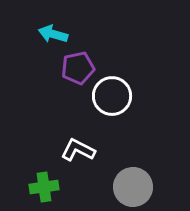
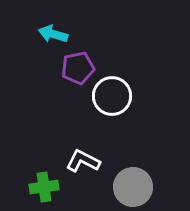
white L-shape: moved 5 px right, 11 px down
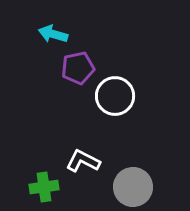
white circle: moved 3 px right
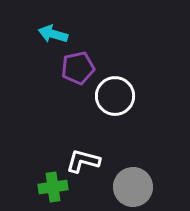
white L-shape: rotated 12 degrees counterclockwise
green cross: moved 9 px right
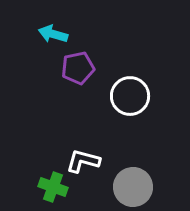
white circle: moved 15 px right
green cross: rotated 28 degrees clockwise
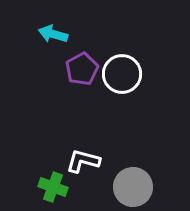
purple pentagon: moved 4 px right, 1 px down; rotated 16 degrees counterclockwise
white circle: moved 8 px left, 22 px up
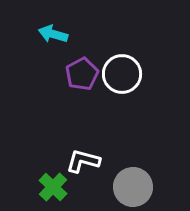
purple pentagon: moved 5 px down
green cross: rotated 24 degrees clockwise
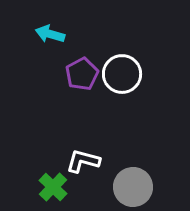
cyan arrow: moved 3 px left
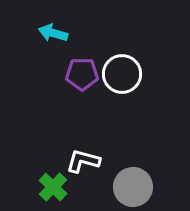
cyan arrow: moved 3 px right, 1 px up
purple pentagon: rotated 28 degrees clockwise
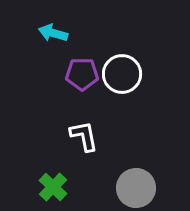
white L-shape: moved 1 px right, 25 px up; rotated 64 degrees clockwise
gray circle: moved 3 px right, 1 px down
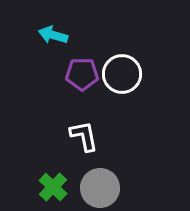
cyan arrow: moved 2 px down
gray circle: moved 36 px left
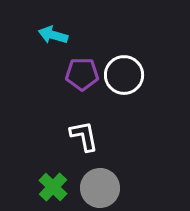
white circle: moved 2 px right, 1 px down
